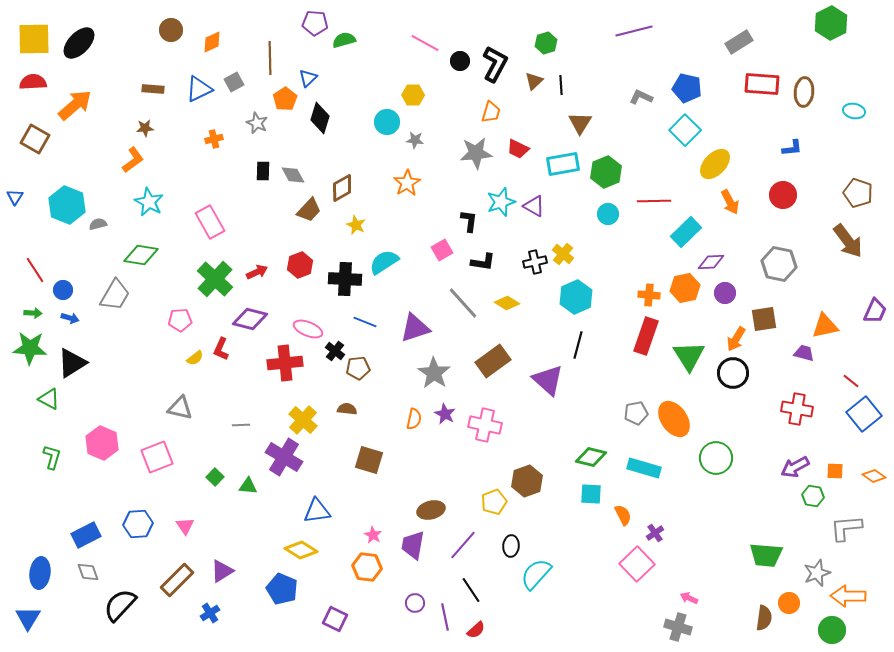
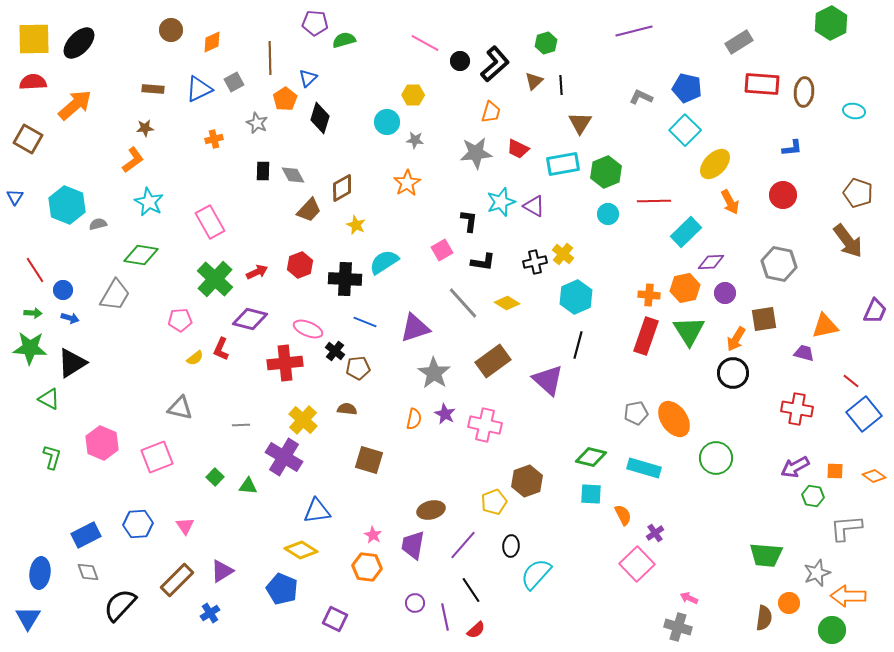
black L-shape at (495, 64): rotated 21 degrees clockwise
brown square at (35, 139): moved 7 px left
green triangle at (689, 356): moved 25 px up
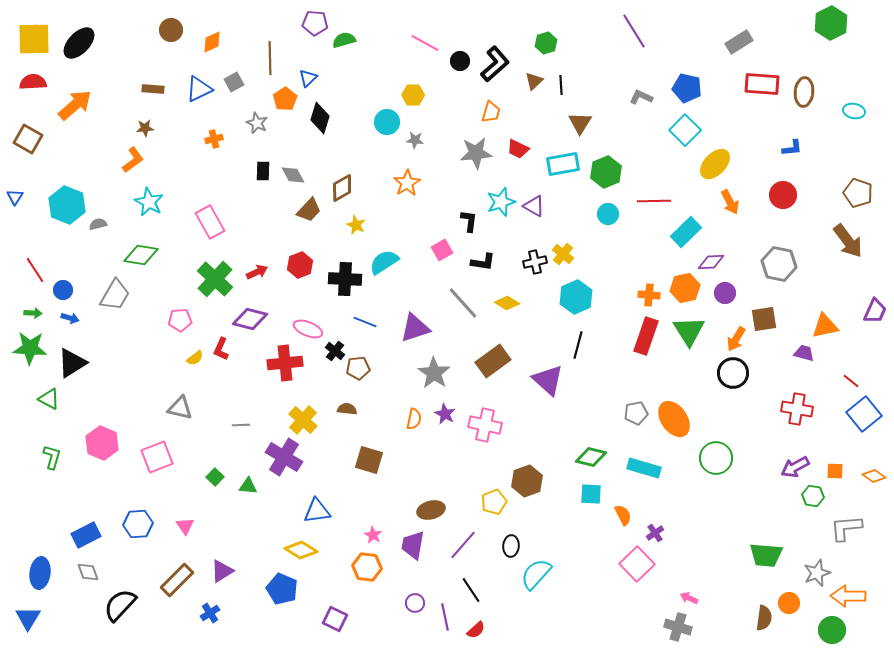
purple line at (634, 31): rotated 72 degrees clockwise
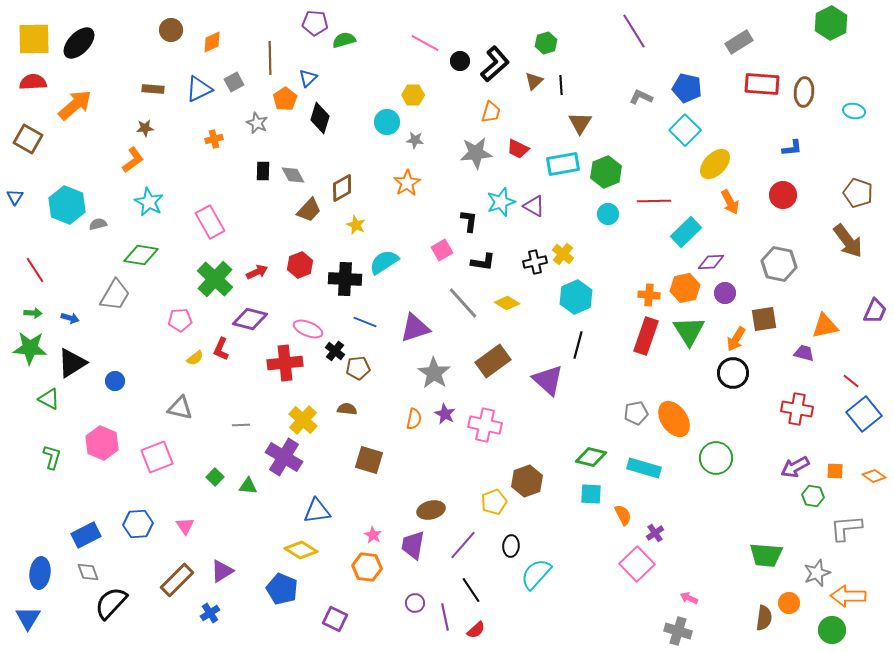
blue circle at (63, 290): moved 52 px right, 91 px down
black semicircle at (120, 605): moved 9 px left, 2 px up
gray cross at (678, 627): moved 4 px down
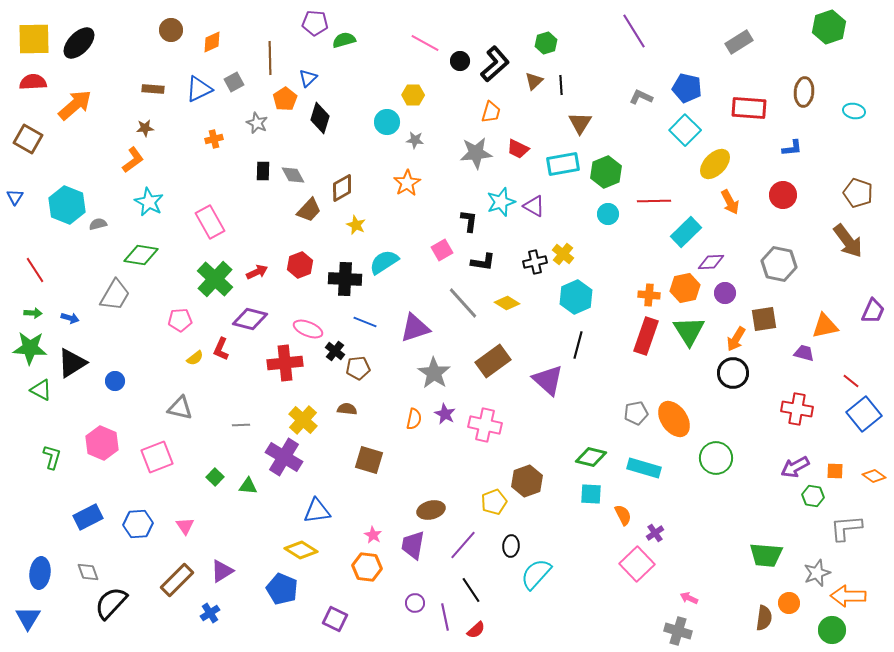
green hexagon at (831, 23): moved 2 px left, 4 px down; rotated 8 degrees clockwise
red rectangle at (762, 84): moved 13 px left, 24 px down
purple trapezoid at (875, 311): moved 2 px left
green triangle at (49, 399): moved 8 px left, 9 px up
blue rectangle at (86, 535): moved 2 px right, 18 px up
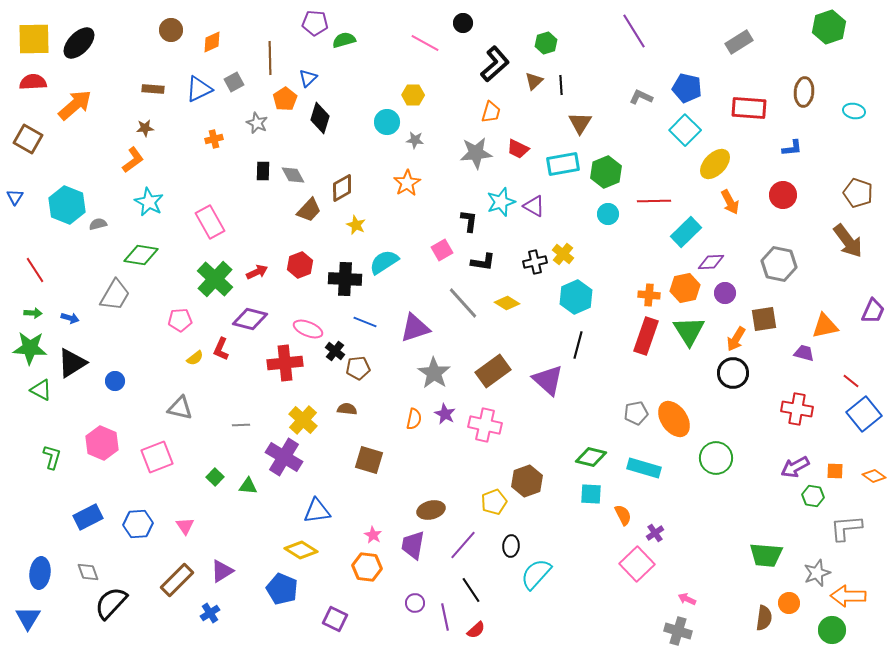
black circle at (460, 61): moved 3 px right, 38 px up
brown rectangle at (493, 361): moved 10 px down
pink arrow at (689, 598): moved 2 px left, 1 px down
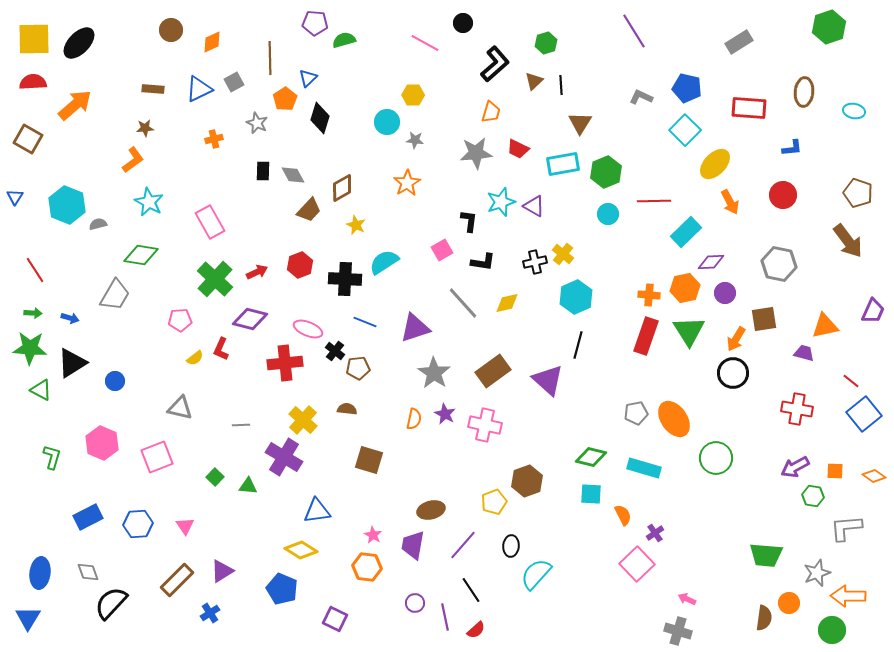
yellow diamond at (507, 303): rotated 45 degrees counterclockwise
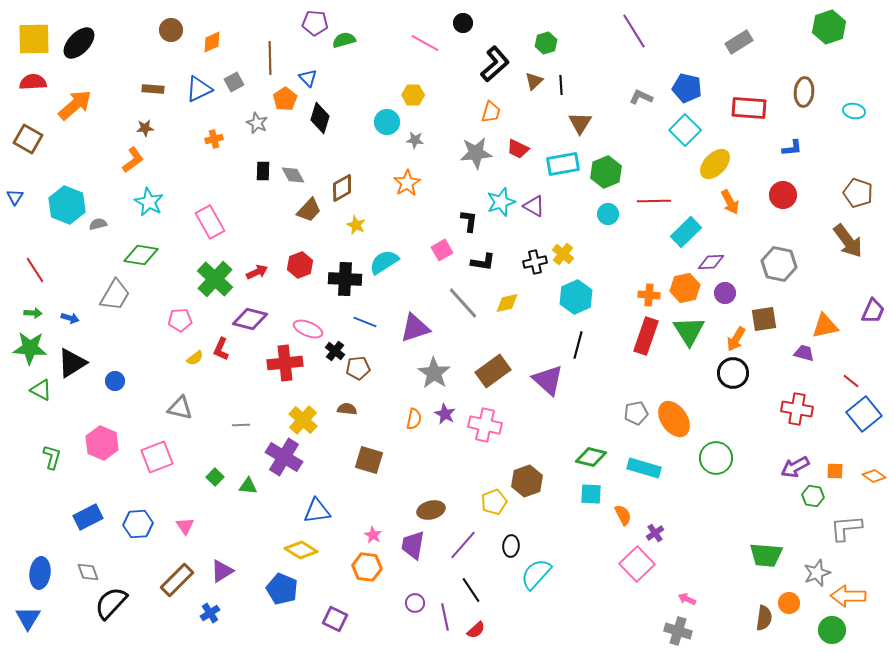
blue triangle at (308, 78): rotated 30 degrees counterclockwise
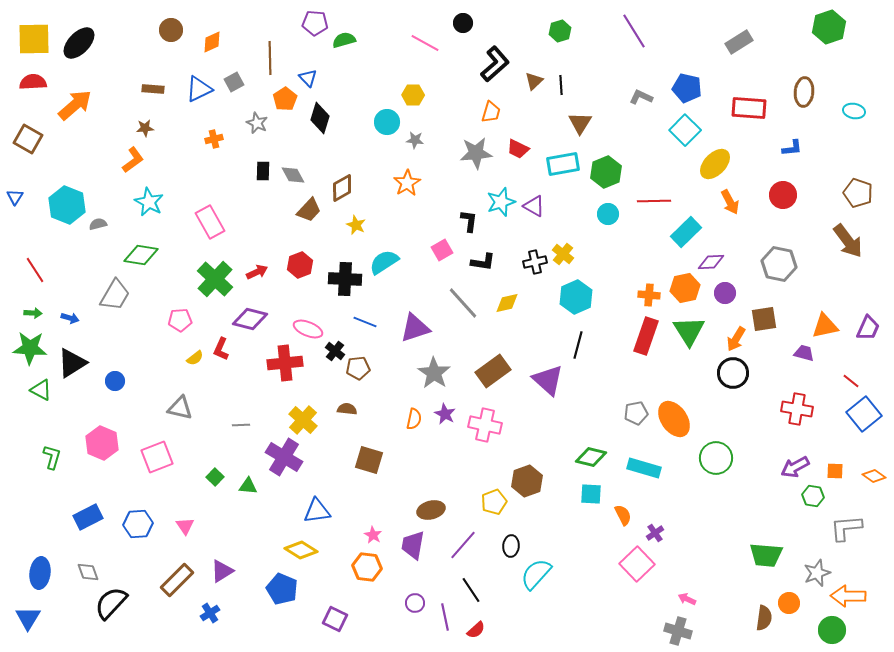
green hexagon at (546, 43): moved 14 px right, 12 px up
purple trapezoid at (873, 311): moved 5 px left, 17 px down
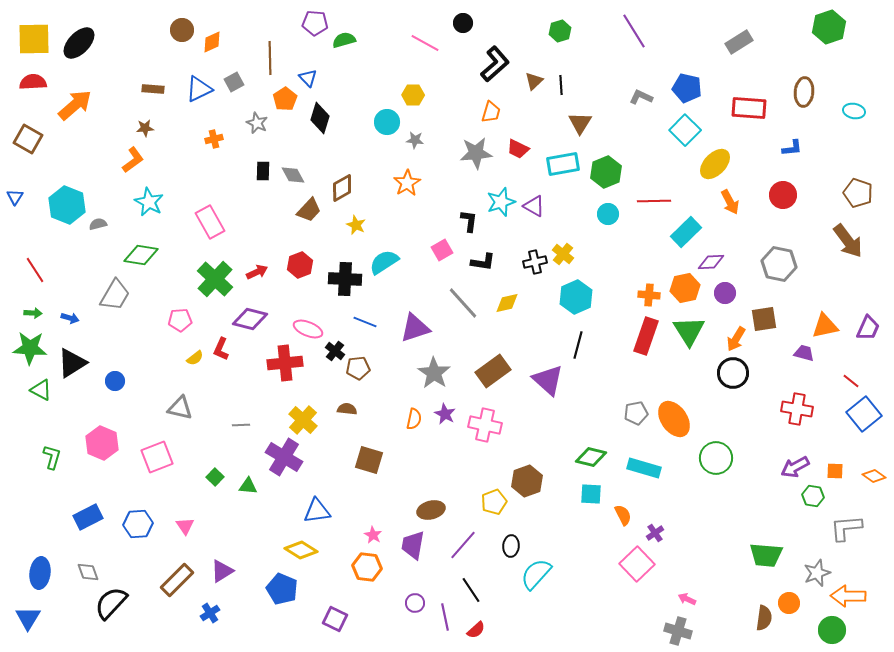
brown circle at (171, 30): moved 11 px right
